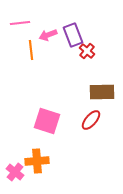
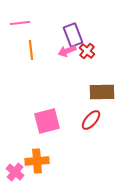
pink arrow: moved 19 px right, 16 px down
pink square: rotated 32 degrees counterclockwise
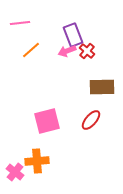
orange line: rotated 54 degrees clockwise
brown rectangle: moved 5 px up
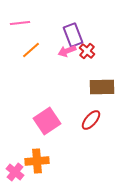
pink square: rotated 20 degrees counterclockwise
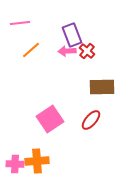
purple rectangle: moved 1 px left
pink arrow: rotated 18 degrees clockwise
pink square: moved 3 px right, 2 px up
pink cross: moved 8 px up; rotated 36 degrees counterclockwise
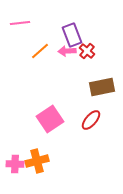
orange line: moved 9 px right, 1 px down
brown rectangle: rotated 10 degrees counterclockwise
orange cross: rotated 10 degrees counterclockwise
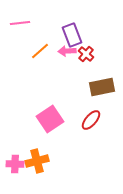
red cross: moved 1 px left, 3 px down
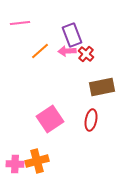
red ellipse: rotated 30 degrees counterclockwise
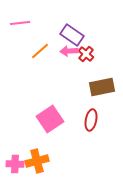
purple rectangle: rotated 35 degrees counterclockwise
pink arrow: moved 2 px right
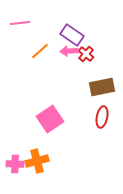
red ellipse: moved 11 px right, 3 px up
